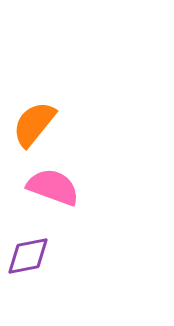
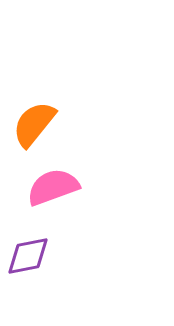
pink semicircle: rotated 40 degrees counterclockwise
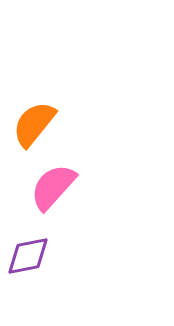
pink semicircle: rotated 28 degrees counterclockwise
